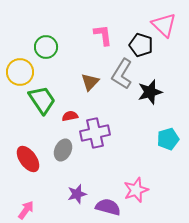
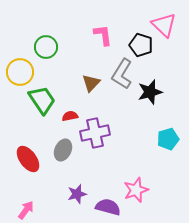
brown triangle: moved 1 px right, 1 px down
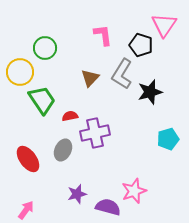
pink triangle: rotated 20 degrees clockwise
green circle: moved 1 px left, 1 px down
brown triangle: moved 1 px left, 5 px up
pink star: moved 2 px left, 1 px down
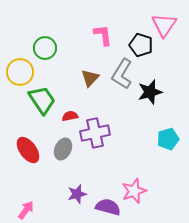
gray ellipse: moved 1 px up
red ellipse: moved 9 px up
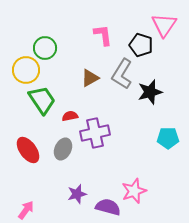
yellow circle: moved 6 px right, 2 px up
brown triangle: rotated 18 degrees clockwise
cyan pentagon: moved 1 px up; rotated 15 degrees clockwise
